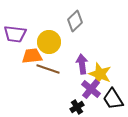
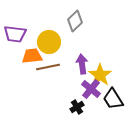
brown line: moved 2 px up; rotated 30 degrees counterclockwise
yellow star: moved 1 px down; rotated 15 degrees clockwise
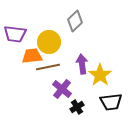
purple cross: moved 29 px left
black trapezoid: moved 2 px left, 3 px down; rotated 65 degrees counterclockwise
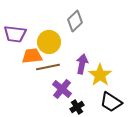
purple arrow: rotated 18 degrees clockwise
black trapezoid: rotated 40 degrees clockwise
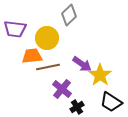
gray diamond: moved 6 px left, 6 px up
purple trapezoid: moved 5 px up
yellow circle: moved 2 px left, 4 px up
purple arrow: rotated 114 degrees clockwise
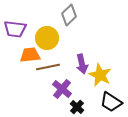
orange trapezoid: moved 2 px left, 1 px up
purple arrow: rotated 42 degrees clockwise
yellow star: rotated 10 degrees counterclockwise
black cross: rotated 16 degrees counterclockwise
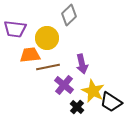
yellow star: moved 7 px left, 16 px down
purple cross: moved 2 px right, 4 px up
